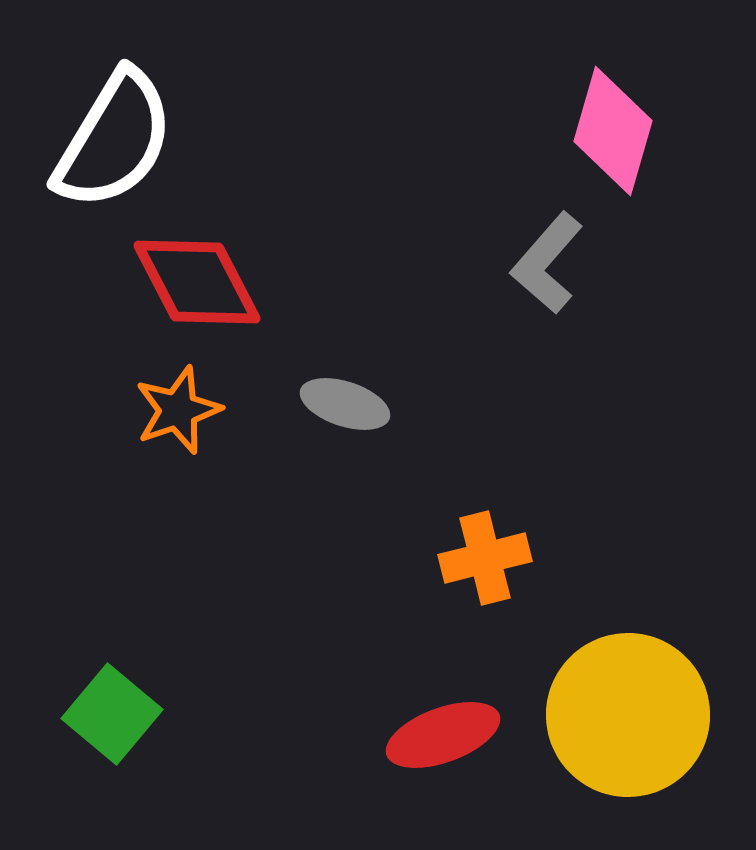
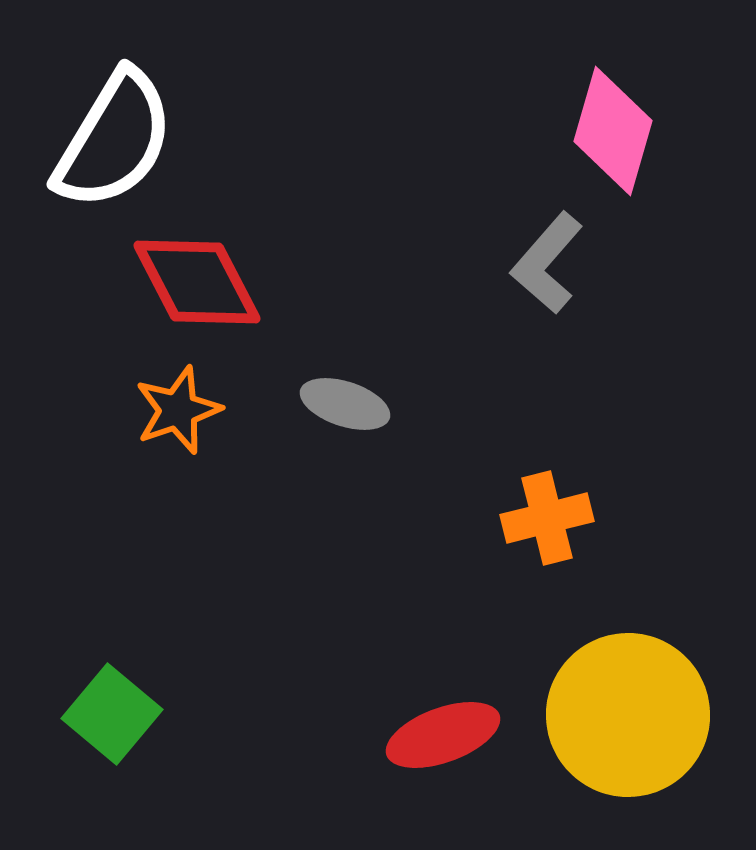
orange cross: moved 62 px right, 40 px up
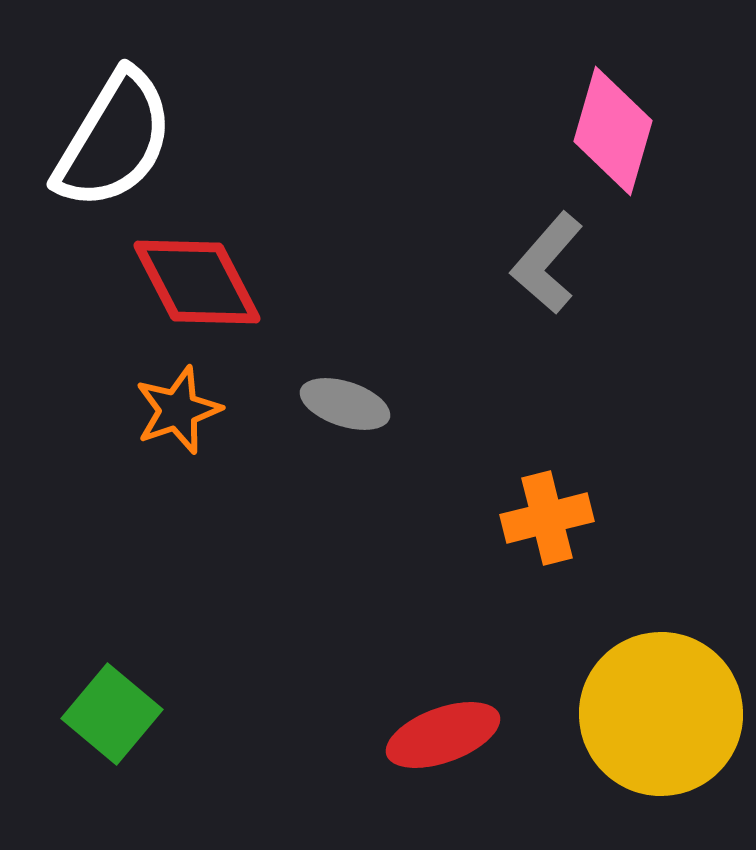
yellow circle: moved 33 px right, 1 px up
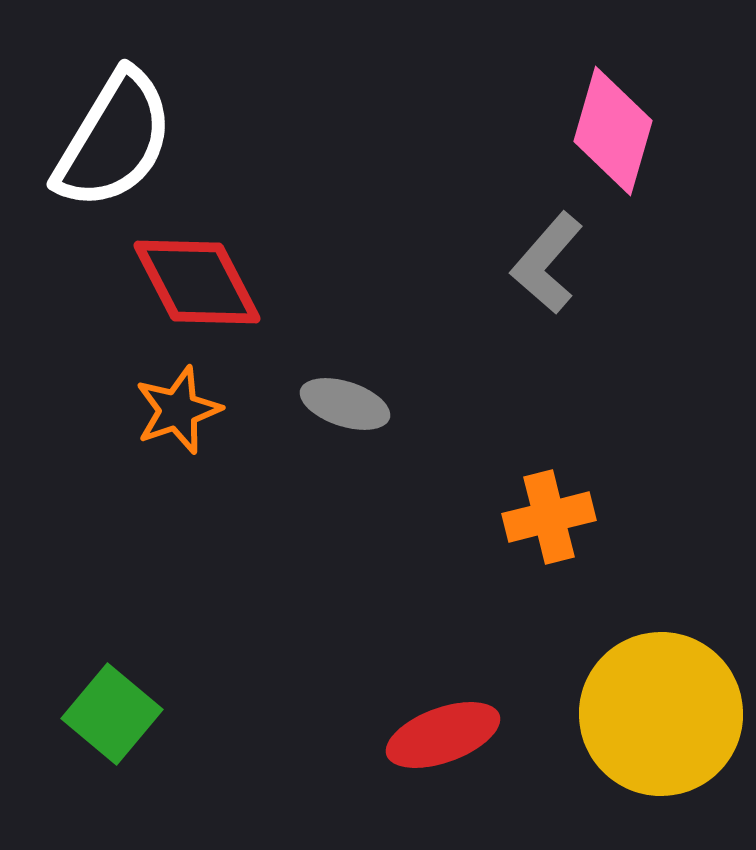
orange cross: moved 2 px right, 1 px up
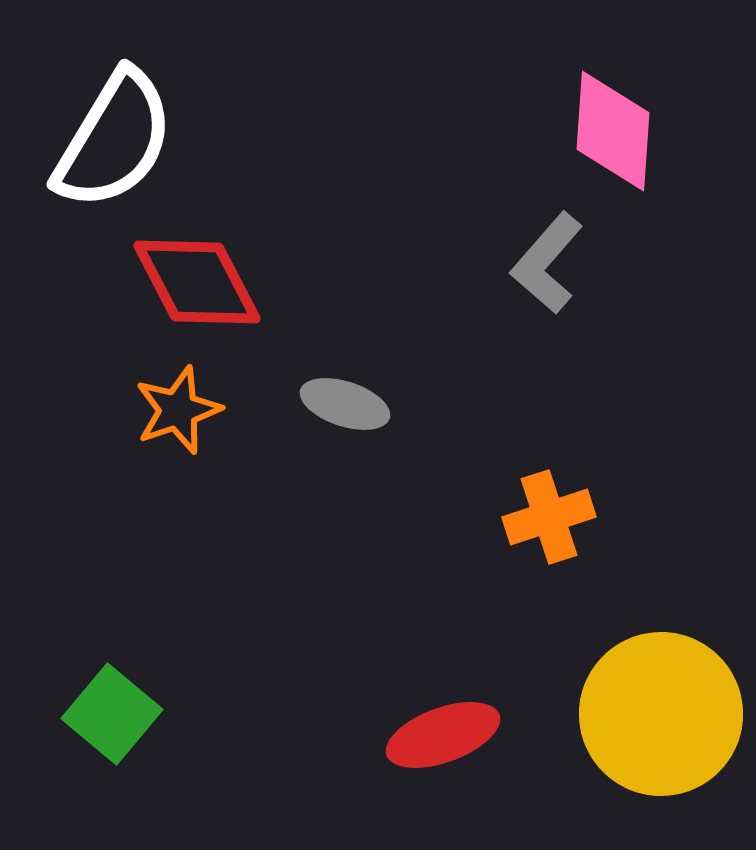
pink diamond: rotated 12 degrees counterclockwise
orange cross: rotated 4 degrees counterclockwise
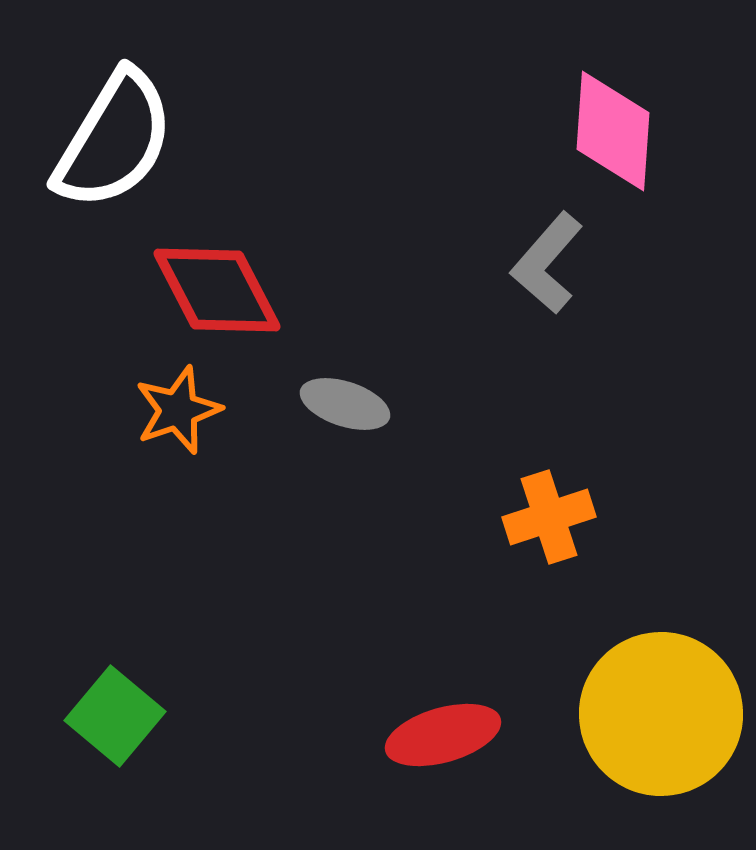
red diamond: moved 20 px right, 8 px down
green square: moved 3 px right, 2 px down
red ellipse: rotated 4 degrees clockwise
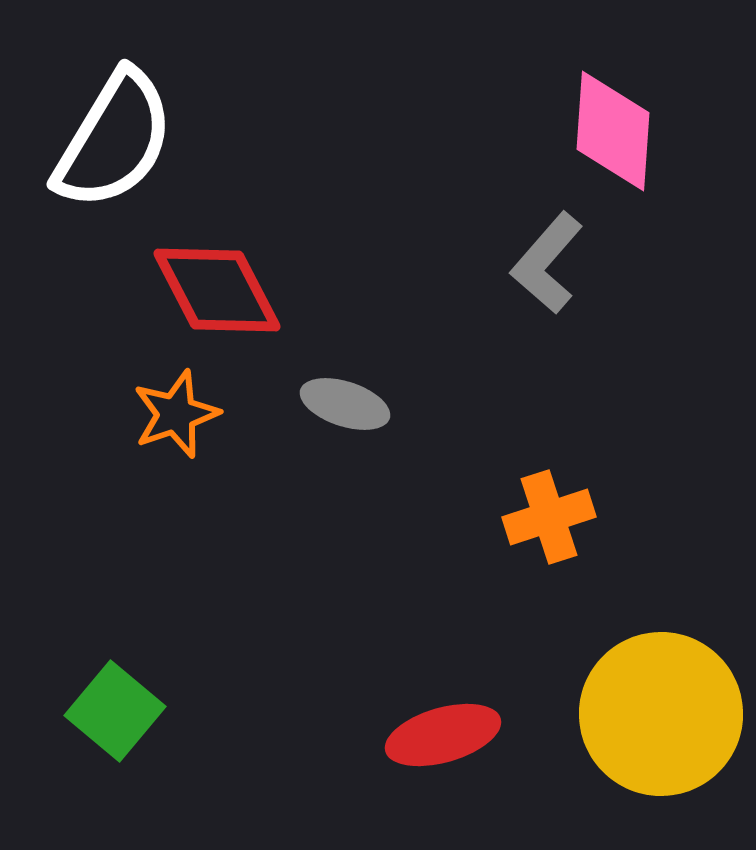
orange star: moved 2 px left, 4 px down
green square: moved 5 px up
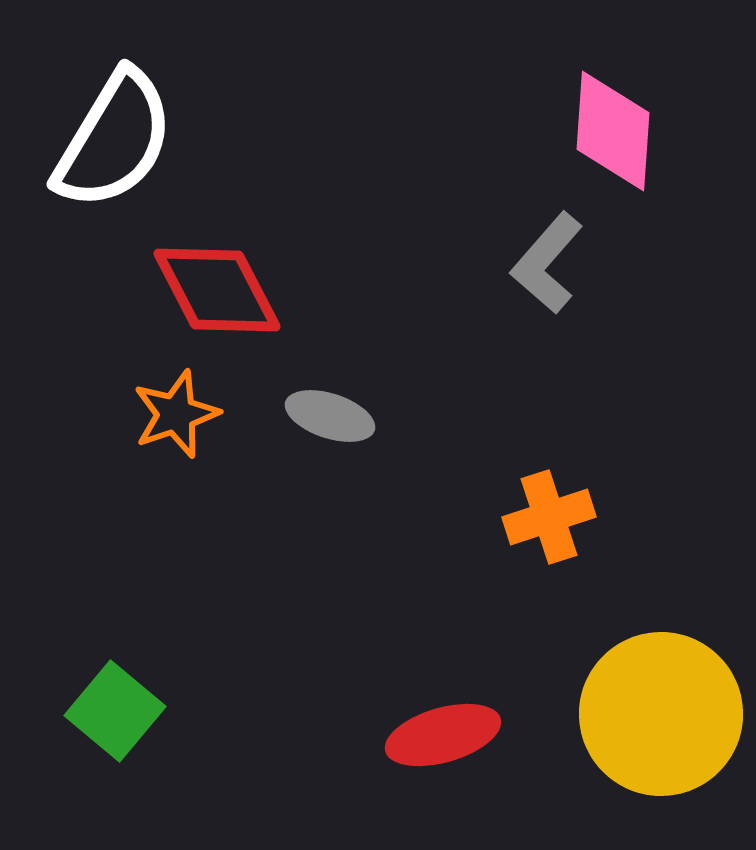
gray ellipse: moved 15 px left, 12 px down
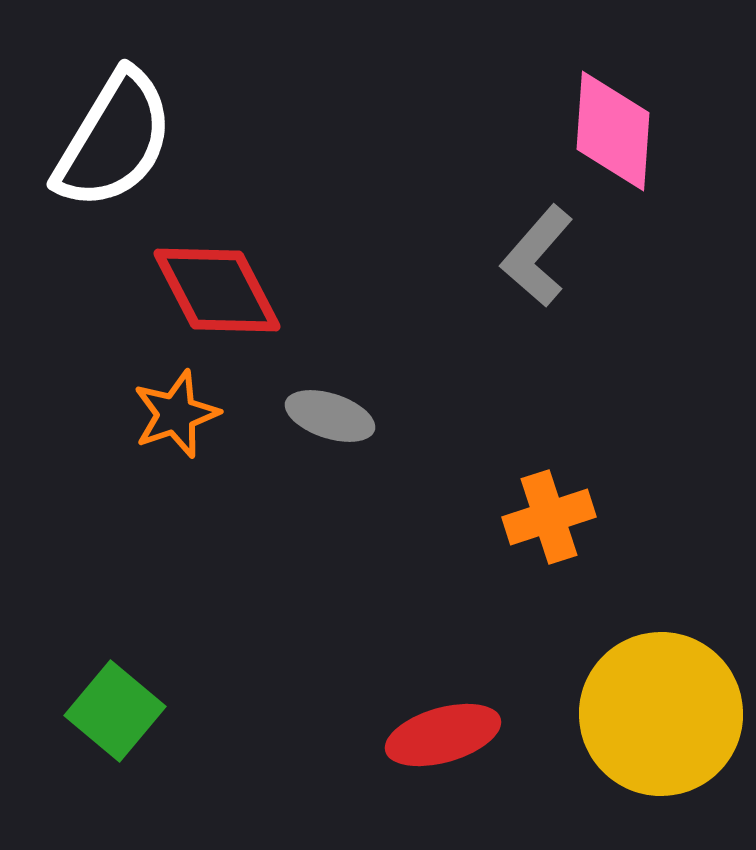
gray L-shape: moved 10 px left, 7 px up
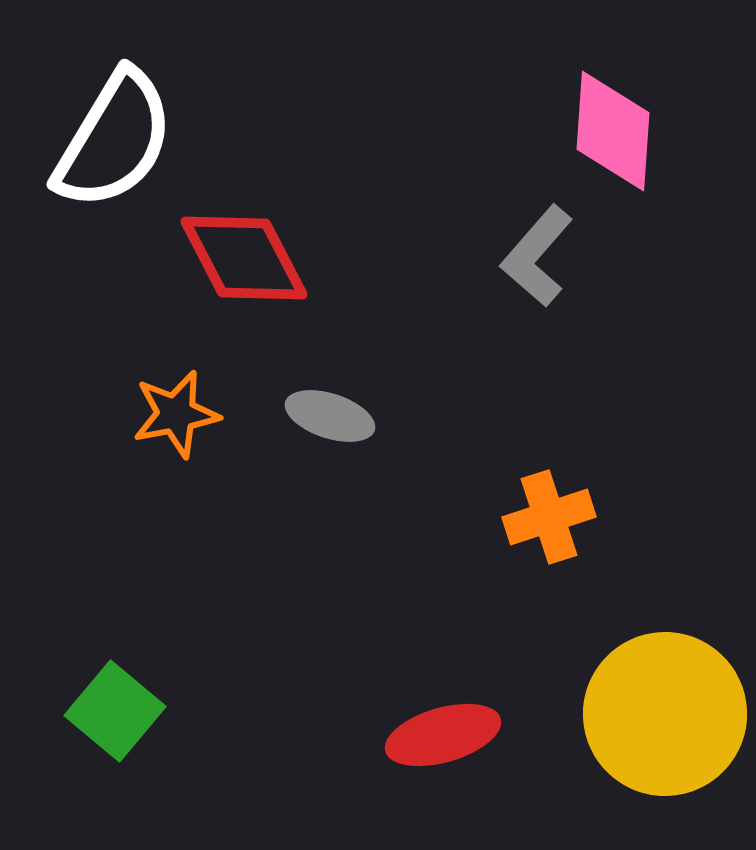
red diamond: moved 27 px right, 32 px up
orange star: rotated 8 degrees clockwise
yellow circle: moved 4 px right
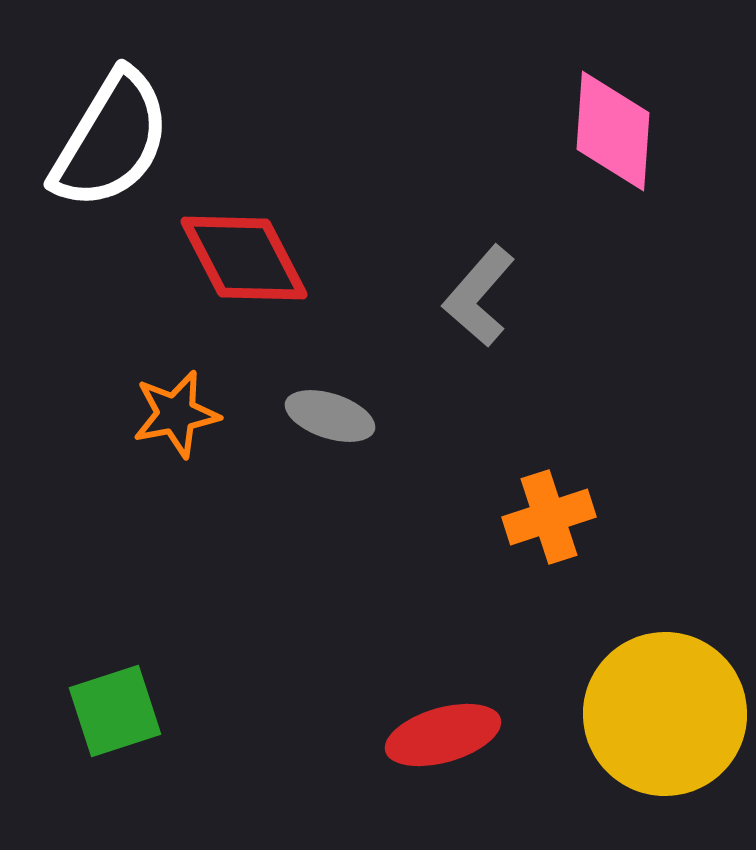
white semicircle: moved 3 px left
gray L-shape: moved 58 px left, 40 px down
green square: rotated 32 degrees clockwise
